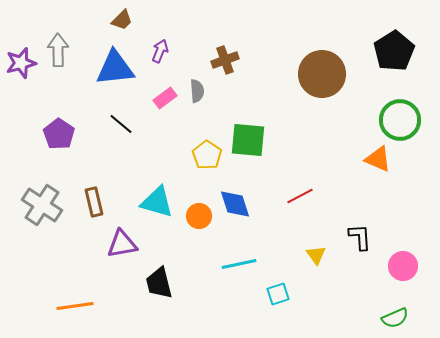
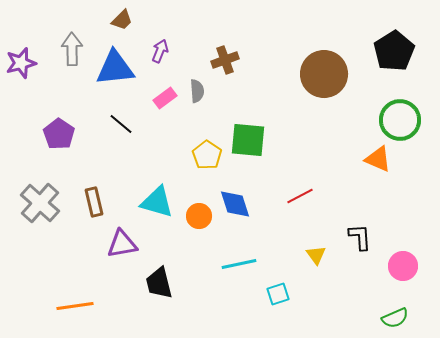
gray arrow: moved 14 px right, 1 px up
brown circle: moved 2 px right
gray cross: moved 2 px left, 2 px up; rotated 9 degrees clockwise
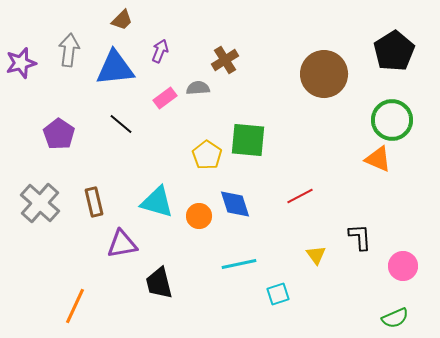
gray arrow: moved 3 px left, 1 px down; rotated 8 degrees clockwise
brown cross: rotated 12 degrees counterclockwise
gray semicircle: moved 1 px right, 3 px up; rotated 90 degrees counterclockwise
green circle: moved 8 px left
orange line: rotated 57 degrees counterclockwise
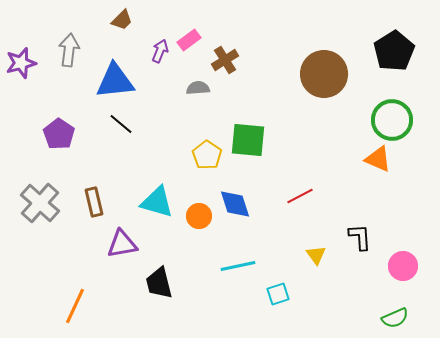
blue triangle: moved 13 px down
pink rectangle: moved 24 px right, 58 px up
cyan line: moved 1 px left, 2 px down
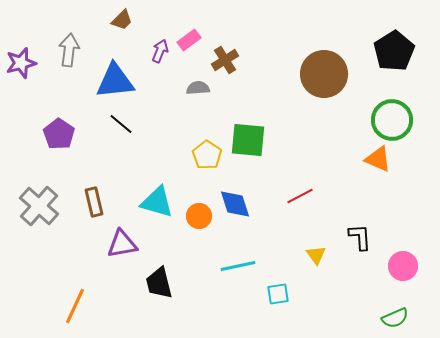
gray cross: moved 1 px left, 3 px down
cyan square: rotated 10 degrees clockwise
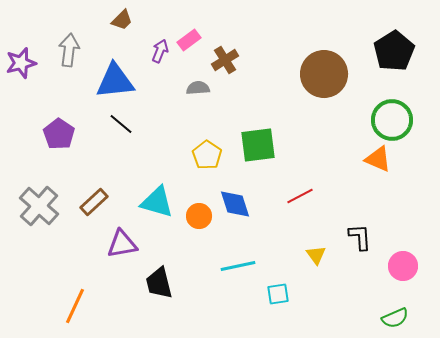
green square: moved 10 px right, 5 px down; rotated 12 degrees counterclockwise
brown rectangle: rotated 60 degrees clockwise
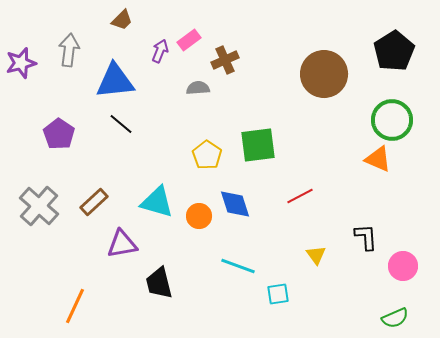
brown cross: rotated 8 degrees clockwise
black L-shape: moved 6 px right
cyan line: rotated 32 degrees clockwise
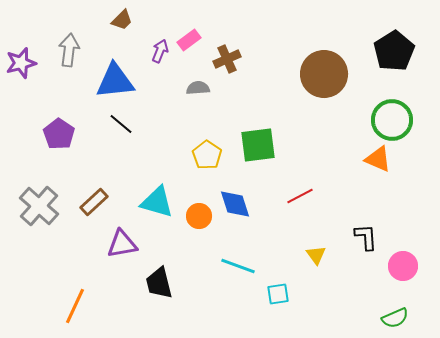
brown cross: moved 2 px right, 1 px up
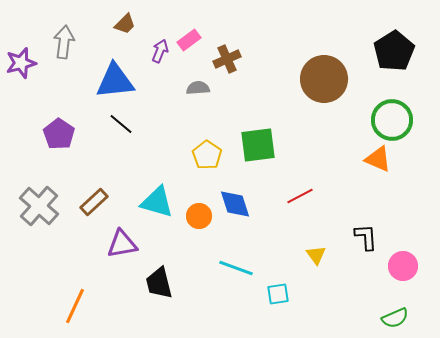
brown trapezoid: moved 3 px right, 4 px down
gray arrow: moved 5 px left, 8 px up
brown circle: moved 5 px down
cyan line: moved 2 px left, 2 px down
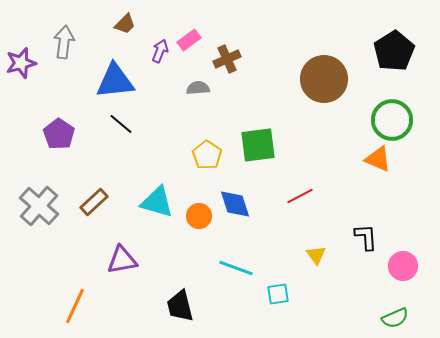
purple triangle: moved 16 px down
black trapezoid: moved 21 px right, 23 px down
